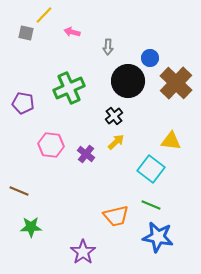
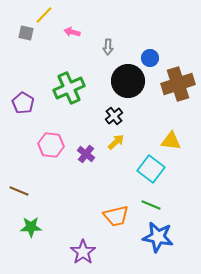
brown cross: moved 2 px right, 1 px down; rotated 28 degrees clockwise
purple pentagon: rotated 20 degrees clockwise
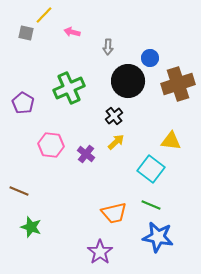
orange trapezoid: moved 2 px left, 3 px up
green star: rotated 20 degrees clockwise
purple star: moved 17 px right
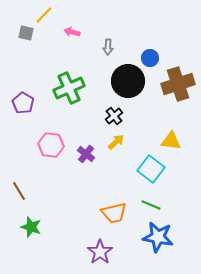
brown line: rotated 36 degrees clockwise
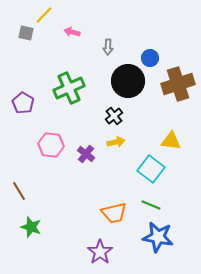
yellow arrow: rotated 30 degrees clockwise
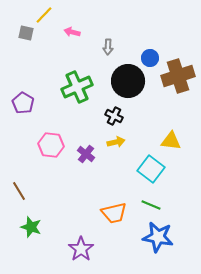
brown cross: moved 8 px up
green cross: moved 8 px right, 1 px up
black cross: rotated 24 degrees counterclockwise
purple star: moved 19 px left, 3 px up
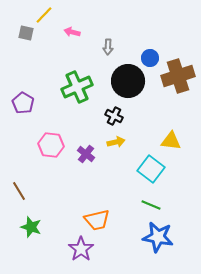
orange trapezoid: moved 17 px left, 7 px down
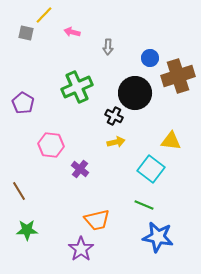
black circle: moved 7 px right, 12 px down
purple cross: moved 6 px left, 15 px down
green line: moved 7 px left
green star: moved 4 px left, 3 px down; rotated 20 degrees counterclockwise
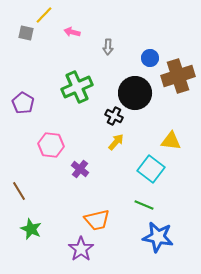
yellow arrow: rotated 36 degrees counterclockwise
green star: moved 4 px right, 1 px up; rotated 25 degrees clockwise
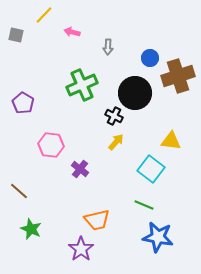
gray square: moved 10 px left, 2 px down
green cross: moved 5 px right, 2 px up
brown line: rotated 18 degrees counterclockwise
